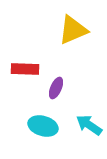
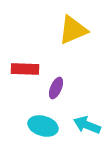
cyan arrow: moved 2 px left; rotated 12 degrees counterclockwise
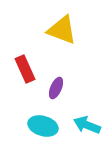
yellow triangle: moved 11 px left; rotated 44 degrees clockwise
red rectangle: rotated 64 degrees clockwise
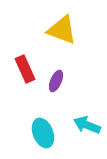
purple ellipse: moved 7 px up
cyan ellipse: moved 7 px down; rotated 52 degrees clockwise
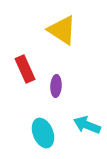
yellow triangle: rotated 12 degrees clockwise
purple ellipse: moved 5 px down; rotated 20 degrees counterclockwise
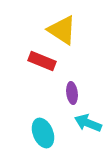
red rectangle: moved 17 px right, 8 px up; rotated 44 degrees counterclockwise
purple ellipse: moved 16 px right, 7 px down; rotated 10 degrees counterclockwise
cyan arrow: moved 1 px right, 2 px up
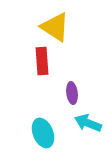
yellow triangle: moved 7 px left, 3 px up
red rectangle: rotated 64 degrees clockwise
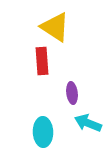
cyan ellipse: moved 1 px up; rotated 20 degrees clockwise
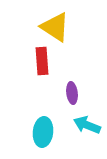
cyan arrow: moved 1 px left, 2 px down
cyan ellipse: rotated 8 degrees clockwise
